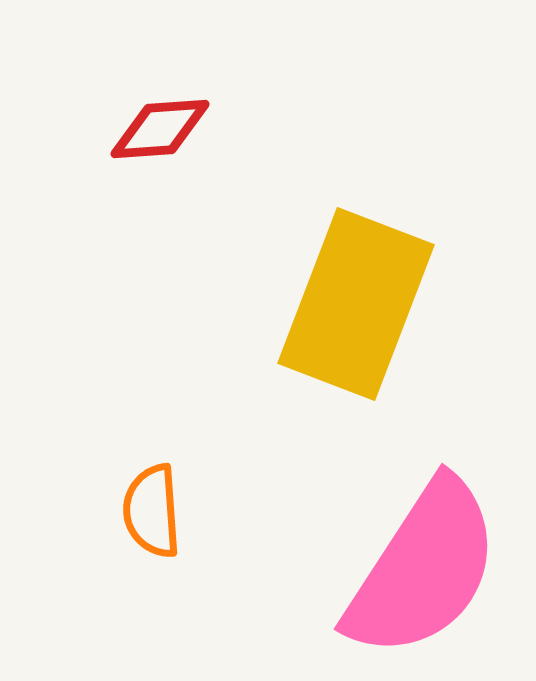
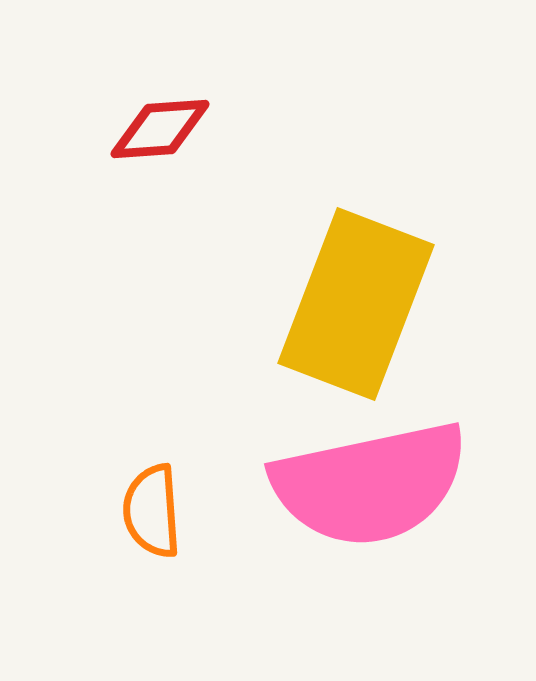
pink semicircle: moved 53 px left, 85 px up; rotated 45 degrees clockwise
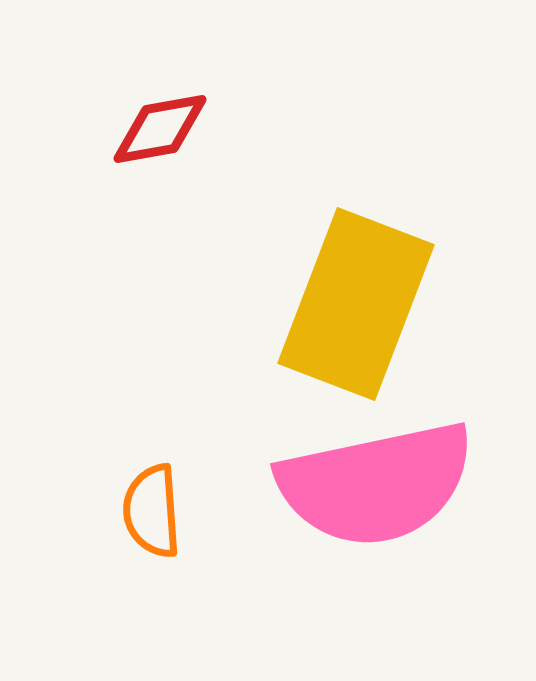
red diamond: rotated 6 degrees counterclockwise
pink semicircle: moved 6 px right
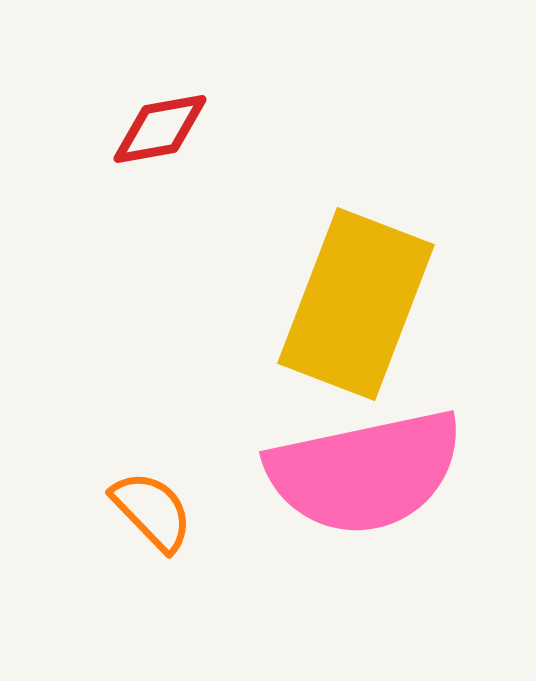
pink semicircle: moved 11 px left, 12 px up
orange semicircle: rotated 140 degrees clockwise
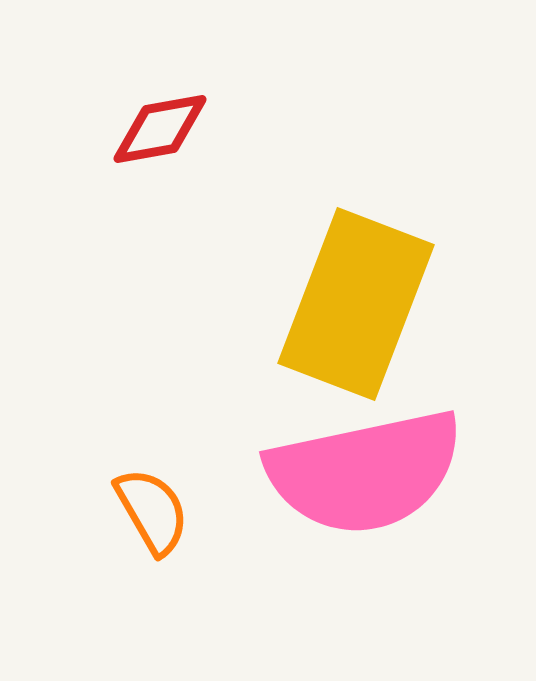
orange semicircle: rotated 14 degrees clockwise
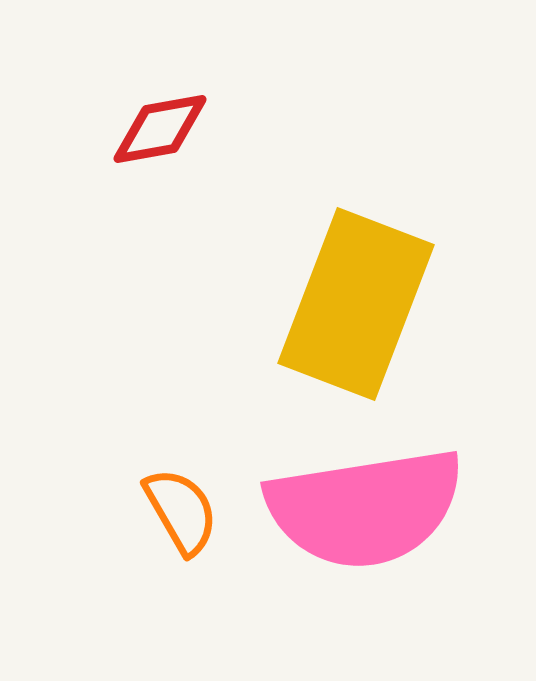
pink semicircle: moved 36 px down; rotated 3 degrees clockwise
orange semicircle: moved 29 px right
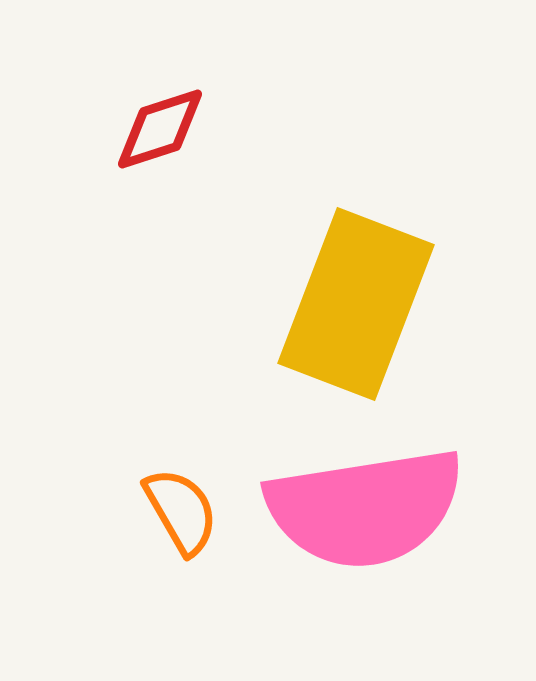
red diamond: rotated 8 degrees counterclockwise
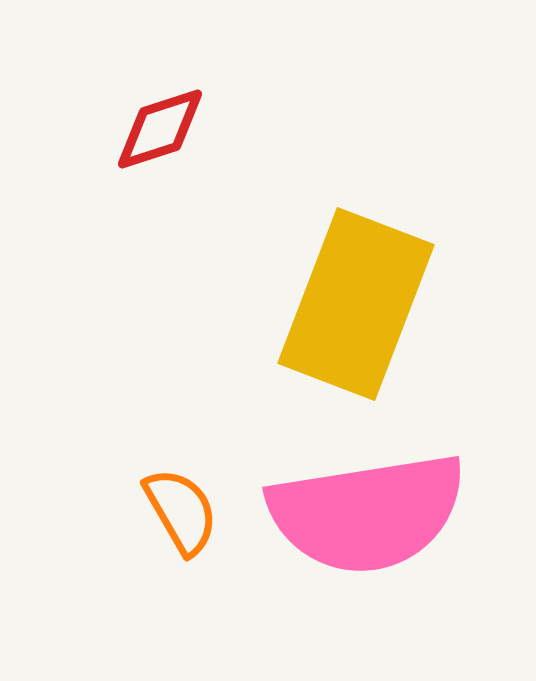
pink semicircle: moved 2 px right, 5 px down
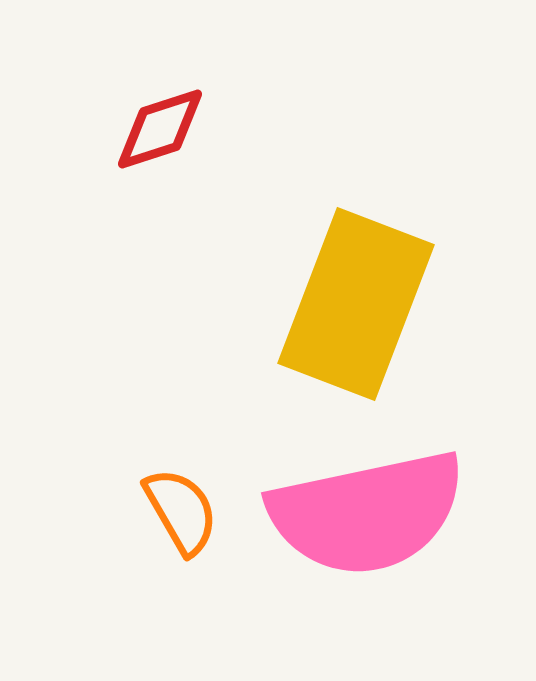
pink semicircle: rotated 3 degrees counterclockwise
